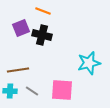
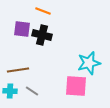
purple square: moved 1 px right, 1 px down; rotated 30 degrees clockwise
pink square: moved 14 px right, 4 px up
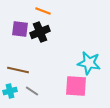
purple square: moved 2 px left
black cross: moved 2 px left, 3 px up; rotated 36 degrees counterclockwise
cyan star: rotated 25 degrees clockwise
brown line: rotated 20 degrees clockwise
cyan cross: rotated 16 degrees counterclockwise
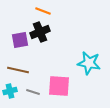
purple square: moved 11 px down; rotated 18 degrees counterclockwise
pink square: moved 17 px left
gray line: moved 1 px right, 1 px down; rotated 16 degrees counterclockwise
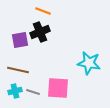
pink square: moved 1 px left, 2 px down
cyan cross: moved 5 px right
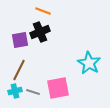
cyan star: rotated 20 degrees clockwise
brown line: moved 1 px right; rotated 75 degrees counterclockwise
pink square: rotated 15 degrees counterclockwise
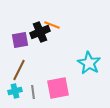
orange line: moved 9 px right, 14 px down
gray line: rotated 64 degrees clockwise
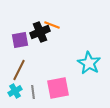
cyan cross: rotated 16 degrees counterclockwise
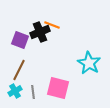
purple square: rotated 30 degrees clockwise
pink square: rotated 25 degrees clockwise
